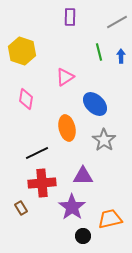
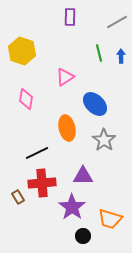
green line: moved 1 px down
brown rectangle: moved 3 px left, 11 px up
orange trapezoid: rotated 150 degrees counterclockwise
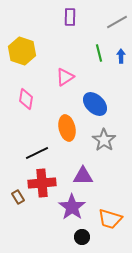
black circle: moved 1 px left, 1 px down
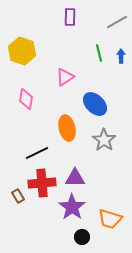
purple triangle: moved 8 px left, 2 px down
brown rectangle: moved 1 px up
